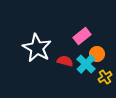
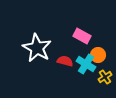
pink rectangle: rotated 66 degrees clockwise
orange circle: moved 1 px right, 1 px down
cyan cross: rotated 12 degrees counterclockwise
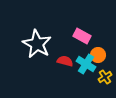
white star: moved 4 px up
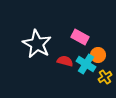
pink rectangle: moved 2 px left, 1 px down
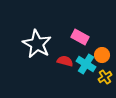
orange circle: moved 4 px right
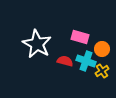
pink rectangle: rotated 12 degrees counterclockwise
orange circle: moved 6 px up
cyan cross: moved 3 px up; rotated 12 degrees counterclockwise
yellow cross: moved 3 px left, 6 px up
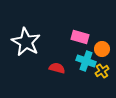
white star: moved 11 px left, 2 px up
red semicircle: moved 8 px left, 7 px down
